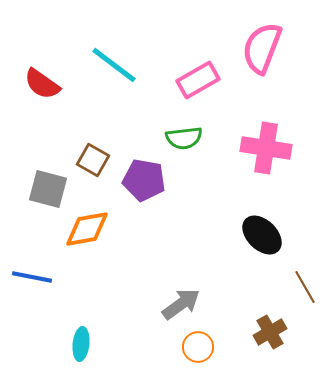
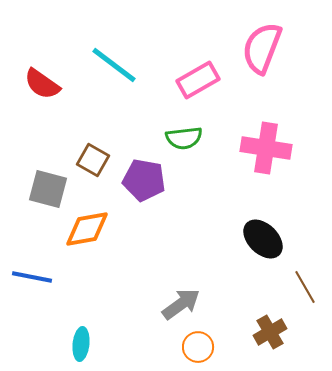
black ellipse: moved 1 px right, 4 px down
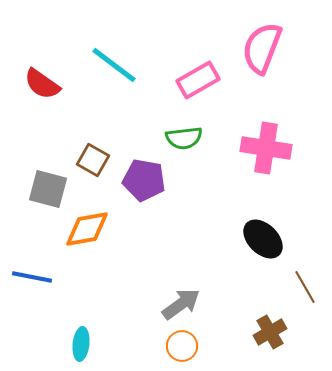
orange circle: moved 16 px left, 1 px up
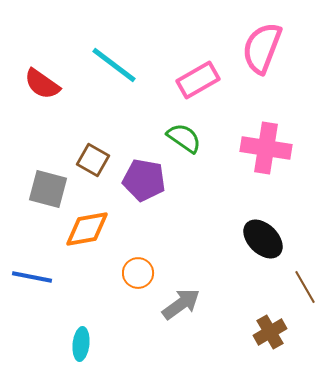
green semicircle: rotated 138 degrees counterclockwise
orange circle: moved 44 px left, 73 px up
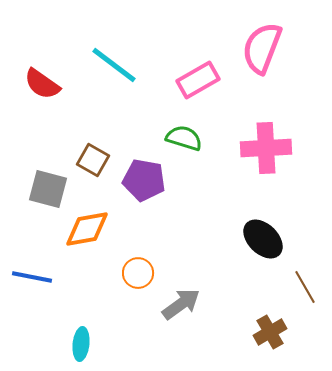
green semicircle: rotated 18 degrees counterclockwise
pink cross: rotated 12 degrees counterclockwise
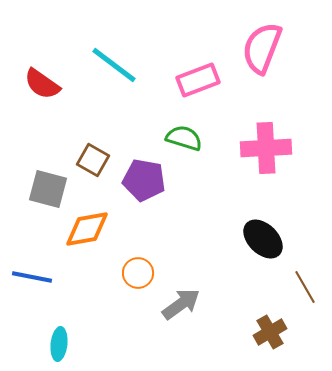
pink rectangle: rotated 9 degrees clockwise
cyan ellipse: moved 22 px left
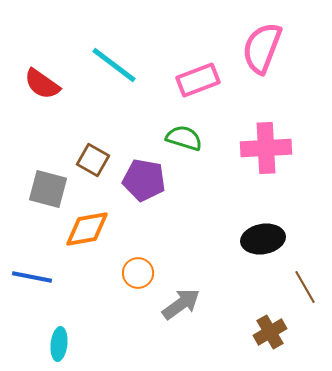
black ellipse: rotated 54 degrees counterclockwise
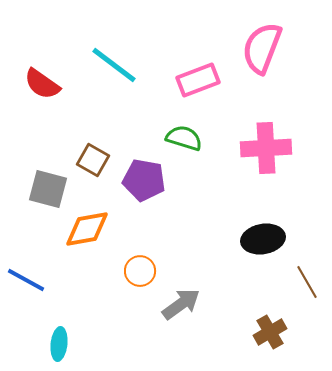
orange circle: moved 2 px right, 2 px up
blue line: moved 6 px left, 3 px down; rotated 18 degrees clockwise
brown line: moved 2 px right, 5 px up
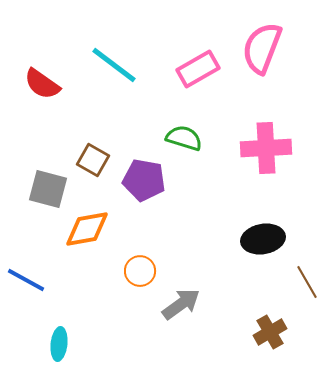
pink rectangle: moved 11 px up; rotated 9 degrees counterclockwise
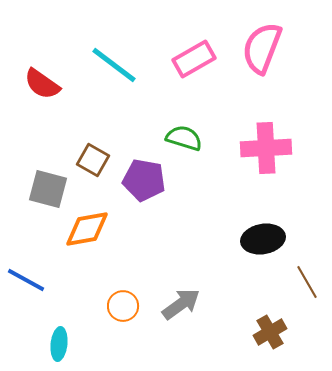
pink rectangle: moved 4 px left, 10 px up
orange circle: moved 17 px left, 35 px down
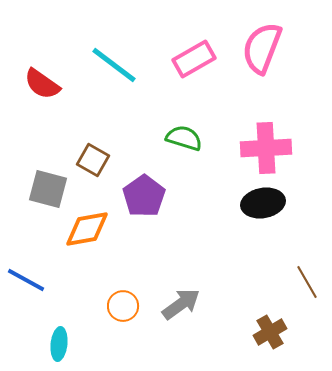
purple pentagon: moved 16 px down; rotated 27 degrees clockwise
black ellipse: moved 36 px up
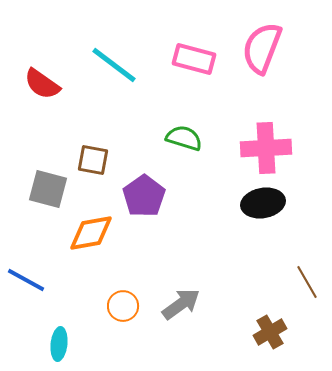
pink rectangle: rotated 45 degrees clockwise
brown square: rotated 20 degrees counterclockwise
orange diamond: moved 4 px right, 4 px down
